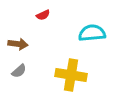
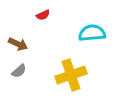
brown arrow: rotated 18 degrees clockwise
yellow cross: rotated 28 degrees counterclockwise
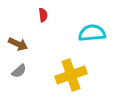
red semicircle: rotated 72 degrees counterclockwise
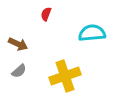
red semicircle: moved 3 px right, 1 px up; rotated 152 degrees counterclockwise
yellow cross: moved 6 px left, 1 px down
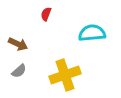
yellow cross: moved 1 px up
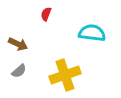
cyan semicircle: rotated 12 degrees clockwise
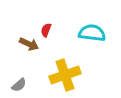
red semicircle: moved 16 px down
brown arrow: moved 11 px right
gray semicircle: moved 14 px down
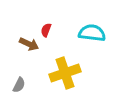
yellow cross: moved 2 px up
gray semicircle: rotated 21 degrees counterclockwise
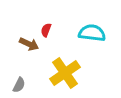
yellow cross: rotated 16 degrees counterclockwise
